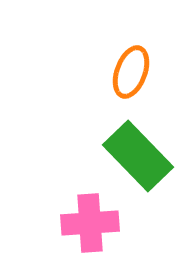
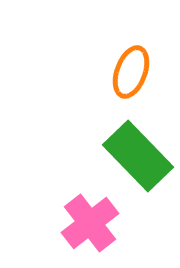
pink cross: rotated 34 degrees counterclockwise
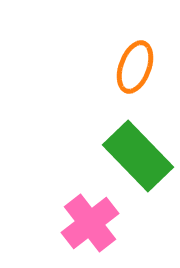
orange ellipse: moved 4 px right, 5 px up
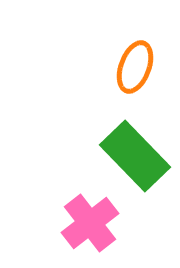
green rectangle: moved 3 px left
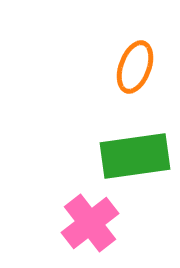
green rectangle: rotated 54 degrees counterclockwise
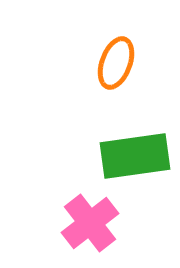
orange ellipse: moved 19 px left, 4 px up
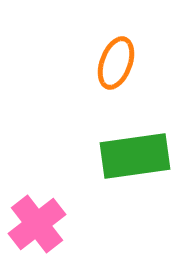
pink cross: moved 53 px left, 1 px down
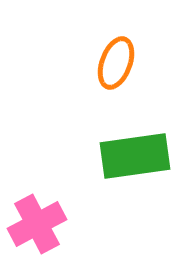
pink cross: rotated 10 degrees clockwise
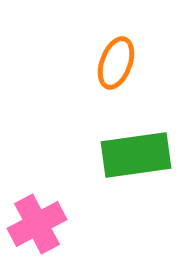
green rectangle: moved 1 px right, 1 px up
